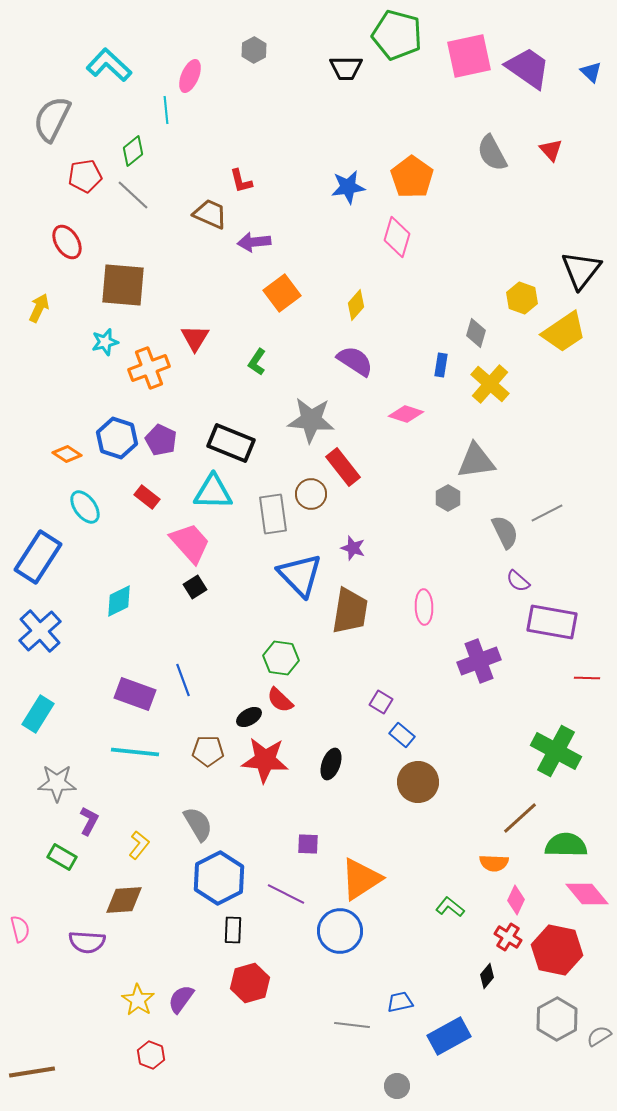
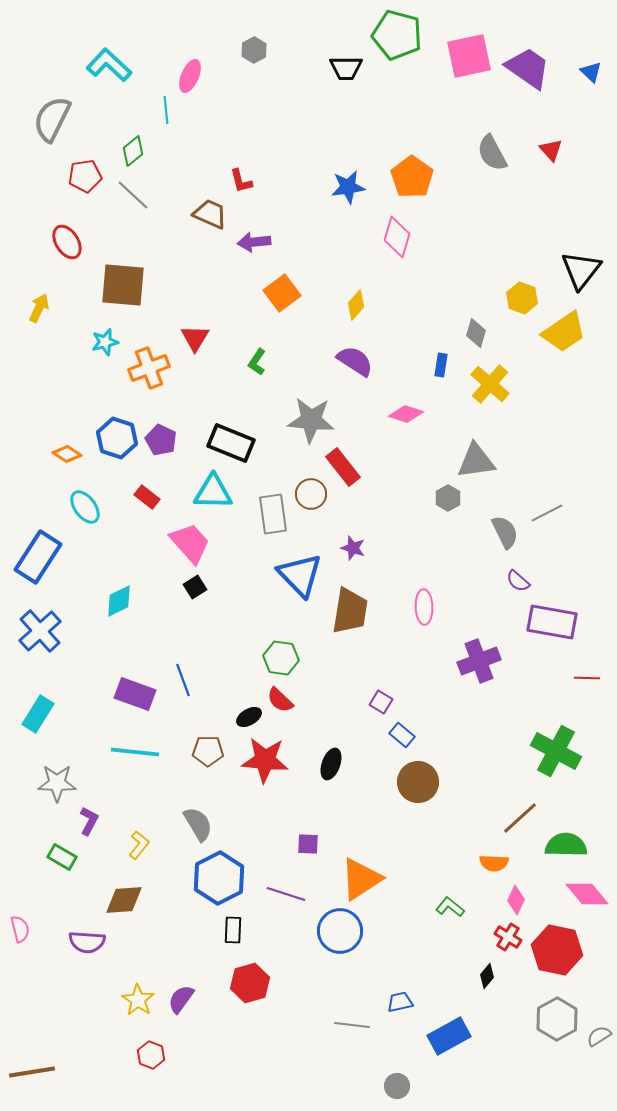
purple line at (286, 894): rotated 9 degrees counterclockwise
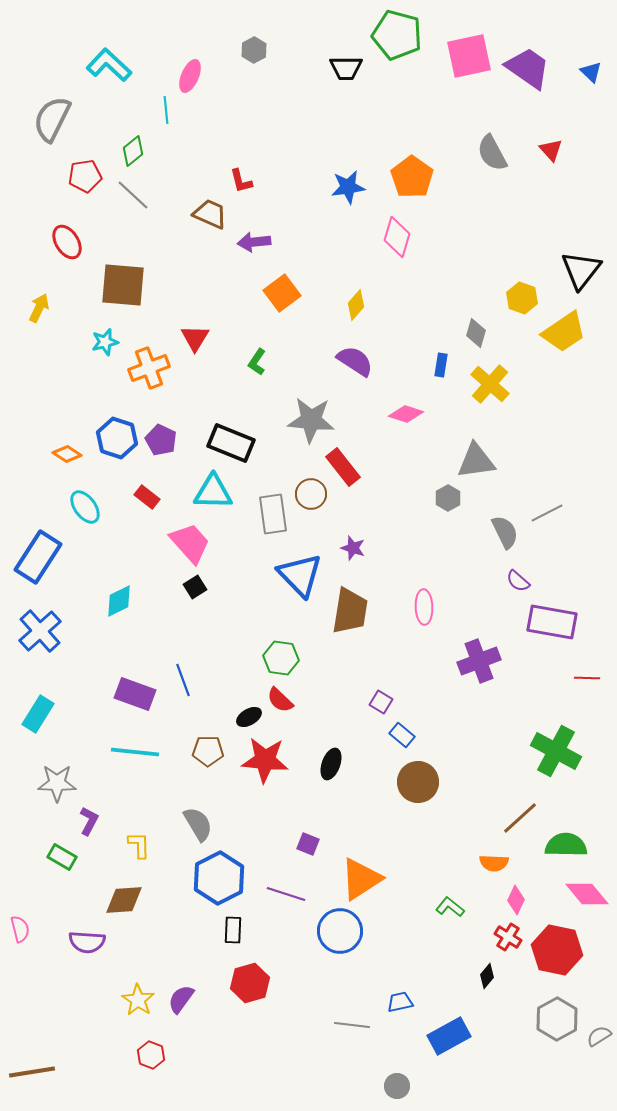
purple square at (308, 844): rotated 20 degrees clockwise
yellow L-shape at (139, 845): rotated 40 degrees counterclockwise
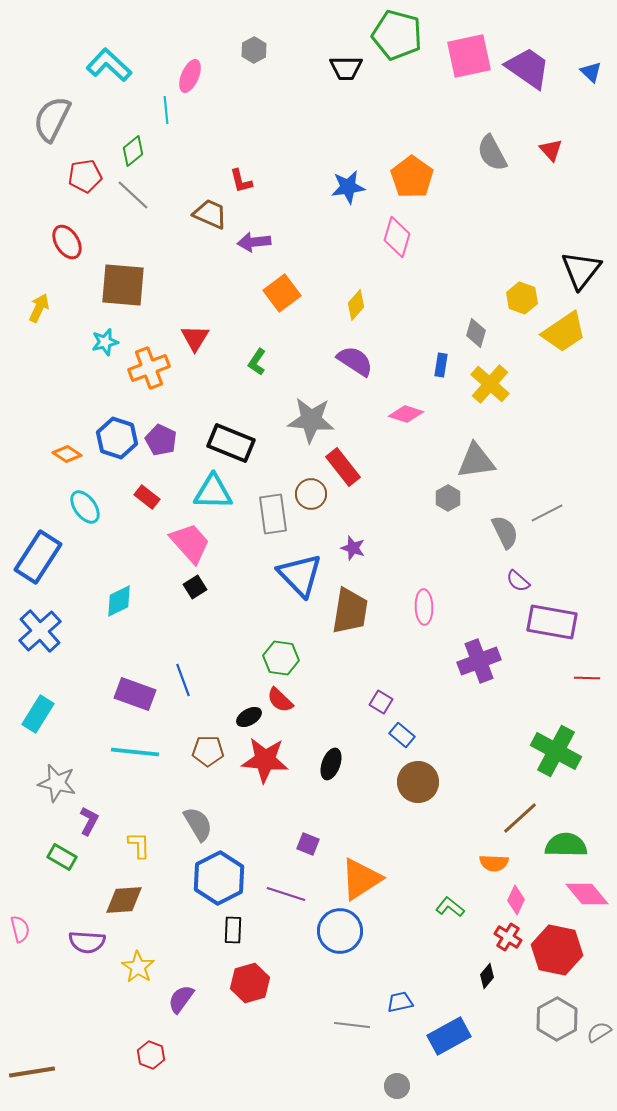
gray star at (57, 783): rotated 12 degrees clockwise
yellow star at (138, 1000): moved 33 px up
gray semicircle at (599, 1036): moved 4 px up
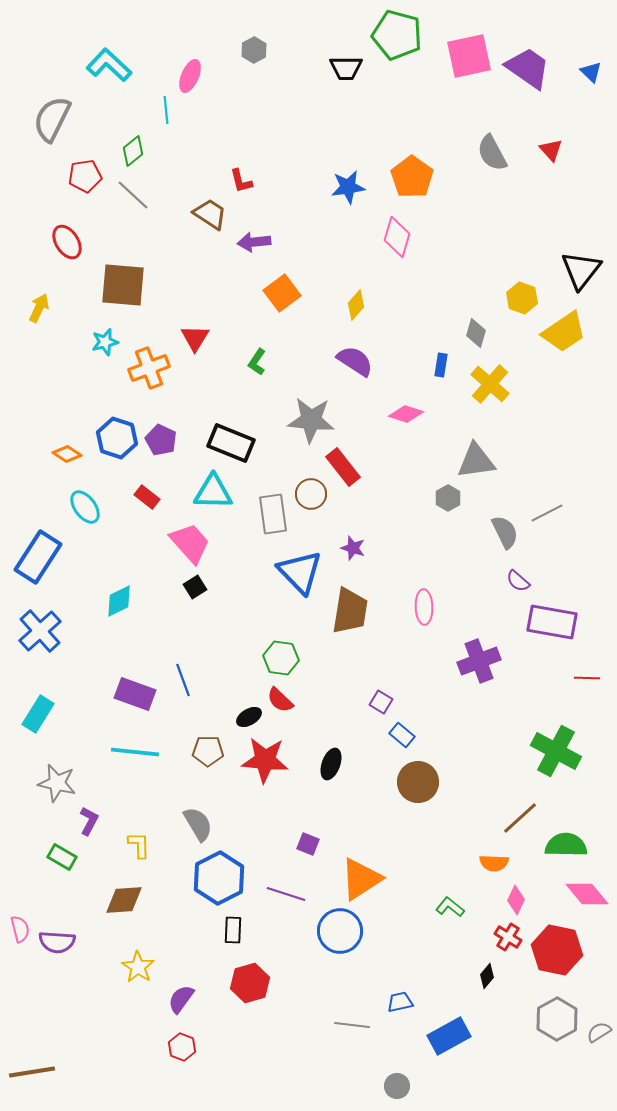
brown trapezoid at (210, 214): rotated 9 degrees clockwise
blue triangle at (300, 575): moved 3 px up
purple semicircle at (87, 942): moved 30 px left
red hexagon at (151, 1055): moved 31 px right, 8 px up
